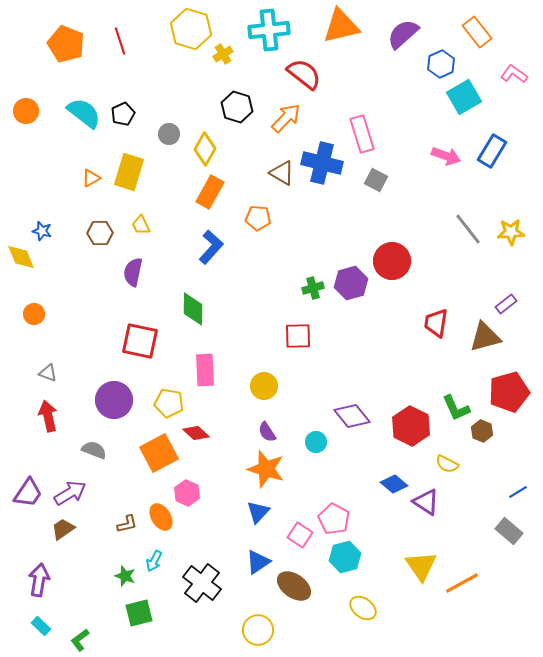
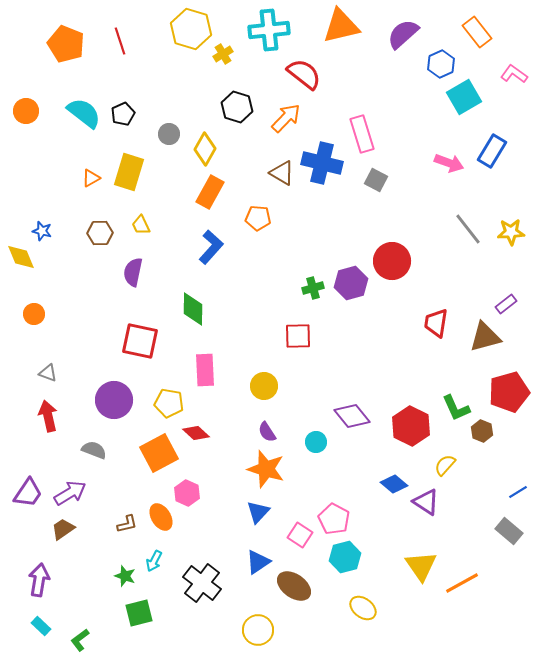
pink arrow at (446, 156): moved 3 px right, 7 px down
yellow semicircle at (447, 464): moved 2 px left, 1 px down; rotated 105 degrees clockwise
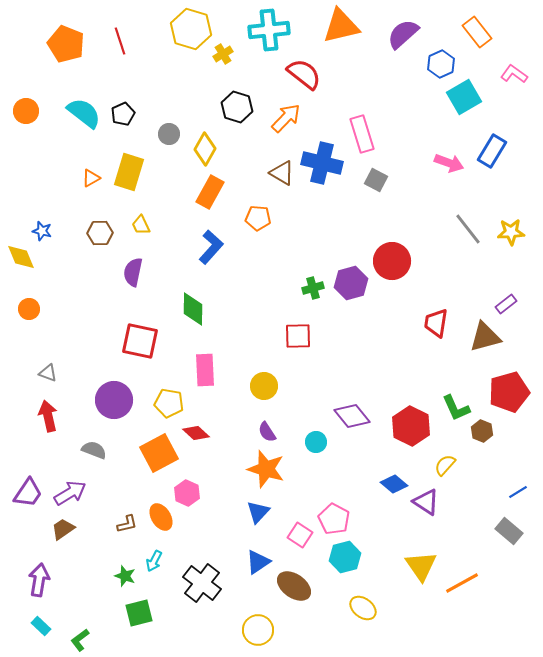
orange circle at (34, 314): moved 5 px left, 5 px up
